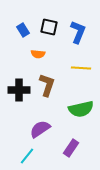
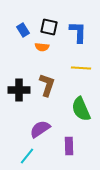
blue L-shape: rotated 20 degrees counterclockwise
orange semicircle: moved 4 px right, 7 px up
green semicircle: rotated 80 degrees clockwise
purple rectangle: moved 2 px left, 2 px up; rotated 36 degrees counterclockwise
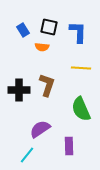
cyan line: moved 1 px up
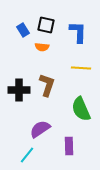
black square: moved 3 px left, 2 px up
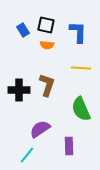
orange semicircle: moved 5 px right, 2 px up
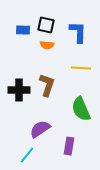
blue rectangle: rotated 56 degrees counterclockwise
purple rectangle: rotated 12 degrees clockwise
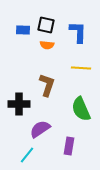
black cross: moved 14 px down
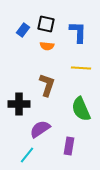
black square: moved 1 px up
blue rectangle: rotated 56 degrees counterclockwise
orange semicircle: moved 1 px down
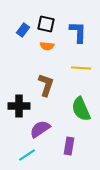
brown L-shape: moved 1 px left
black cross: moved 2 px down
cyan line: rotated 18 degrees clockwise
